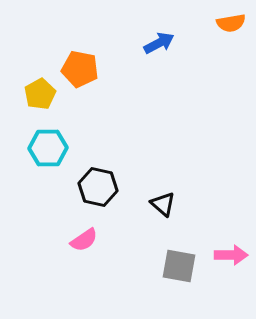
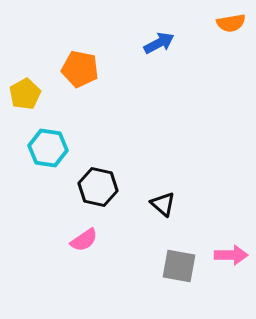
yellow pentagon: moved 15 px left
cyan hexagon: rotated 9 degrees clockwise
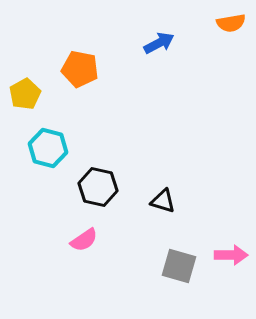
cyan hexagon: rotated 6 degrees clockwise
black triangle: moved 3 px up; rotated 24 degrees counterclockwise
gray square: rotated 6 degrees clockwise
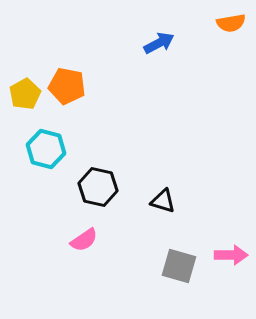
orange pentagon: moved 13 px left, 17 px down
cyan hexagon: moved 2 px left, 1 px down
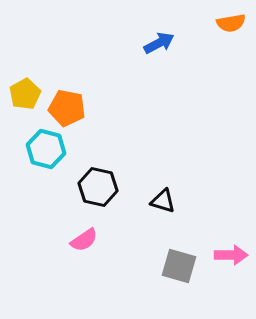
orange pentagon: moved 22 px down
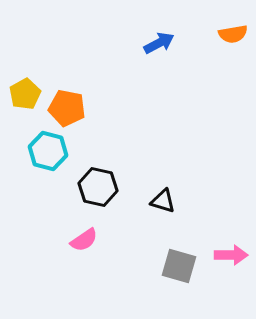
orange semicircle: moved 2 px right, 11 px down
cyan hexagon: moved 2 px right, 2 px down
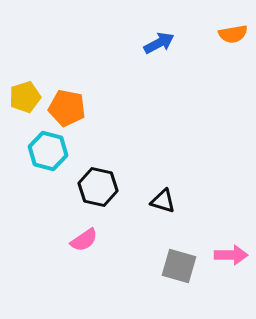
yellow pentagon: moved 3 px down; rotated 12 degrees clockwise
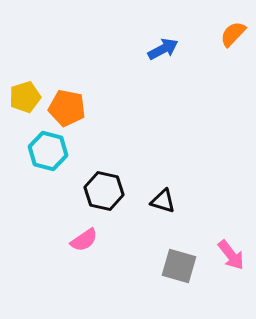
orange semicircle: rotated 144 degrees clockwise
blue arrow: moved 4 px right, 6 px down
black hexagon: moved 6 px right, 4 px down
pink arrow: rotated 52 degrees clockwise
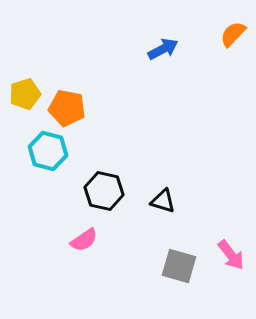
yellow pentagon: moved 3 px up
